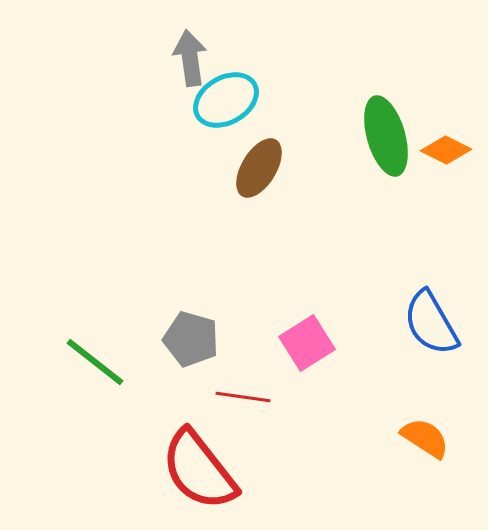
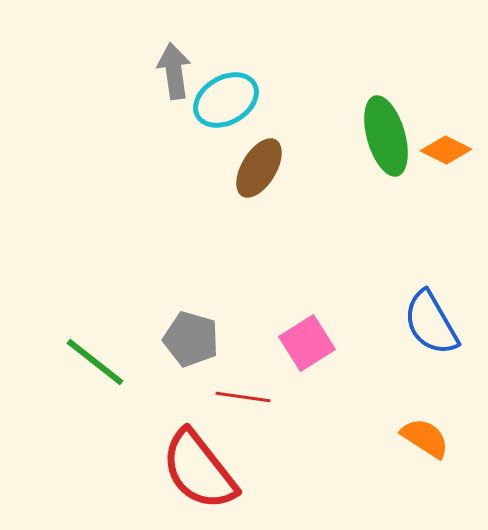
gray arrow: moved 16 px left, 13 px down
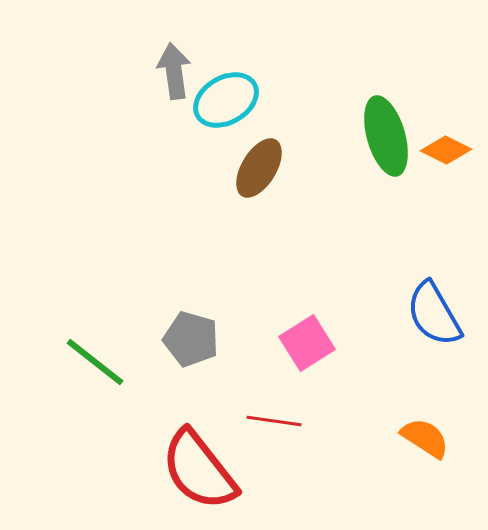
blue semicircle: moved 3 px right, 9 px up
red line: moved 31 px right, 24 px down
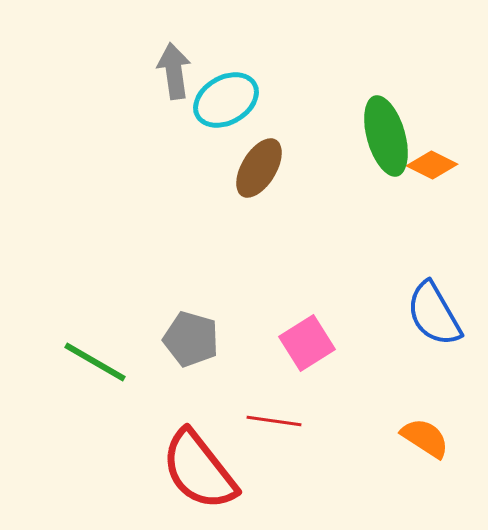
orange diamond: moved 14 px left, 15 px down
green line: rotated 8 degrees counterclockwise
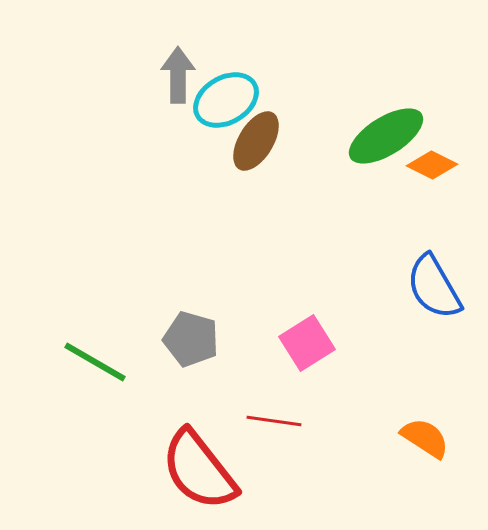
gray arrow: moved 4 px right, 4 px down; rotated 8 degrees clockwise
green ellipse: rotated 74 degrees clockwise
brown ellipse: moved 3 px left, 27 px up
blue semicircle: moved 27 px up
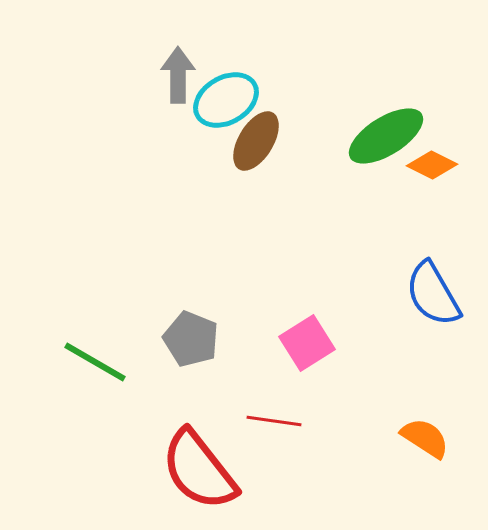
blue semicircle: moved 1 px left, 7 px down
gray pentagon: rotated 6 degrees clockwise
